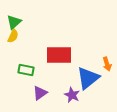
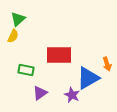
green triangle: moved 4 px right, 3 px up
blue triangle: rotated 10 degrees clockwise
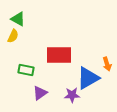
green triangle: rotated 49 degrees counterclockwise
purple star: rotated 28 degrees counterclockwise
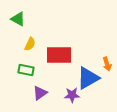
yellow semicircle: moved 17 px right, 8 px down
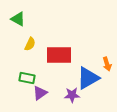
green rectangle: moved 1 px right, 8 px down
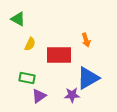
orange arrow: moved 21 px left, 24 px up
purple triangle: moved 1 px left, 3 px down
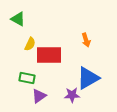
red rectangle: moved 10 px left
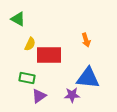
blue triangle: rotated 35 degrees clockwise
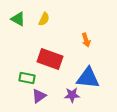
yellow semicircle: moved 14 px right, 25 px up
red rectangle: moved 1 px right, 4 px down; rotated 20 degrees clockwise
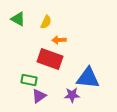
yellow semicircle: moved 2 px right, 3 px down
orange arrow: moved 27 px left; rotated 104 degrees clockwise
green rectangle: moved 2 px right, 2 px down
